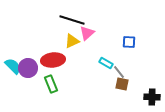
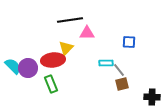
black line: moved 2 px left; rotated 25 degrees counterclockwise
pink triangle: rotated 42 degrees clockwise
yellow triangle: moved 6 px left, 7 px down; rotated 21 degrees counterclockwise
cyan rectangle: rotated 32 degrees counterclockwise
gray line: moved 2 px up
brown square: rotated 24 degrees counterclockwise
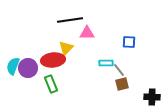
cyan semicircle: rotated 114 degrees counterclockwise
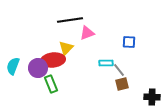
pink triangle: rotated 21 degrees counterclockwise
purple circle: moved 10 px right
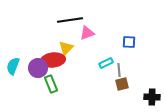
cyan rectangle: rotated 24 degrees counterclockwise
gray line: rotated 32 degrees clockwise
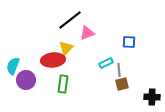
black line: rotated 30 degrees counterclockwise
purple circle: moved 12 px left, 12 px down
green rectangle: moved 12 px right; rotated 30 degrees clockwise
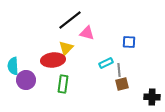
pink triangle: rotated 35 degrees clockwise
cyan semicircle: rotated 24 degrees counterclockwise
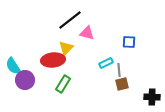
cyan semicircle: rotated 30 degrees counterclockwise
purple circle: moved 1 px left
green rectangle: rotated 24 degrees clockwise
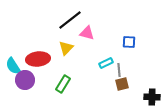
red ellipse: moved 15 px left, 1 px up
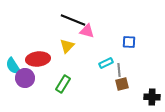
black line: moved 3 px right; rotated 60 degrees clockwise
pink triangle: moved 2 px up
yellow triangle: moved 1 px right, 2 px up
purple circle: moved 2 px up
